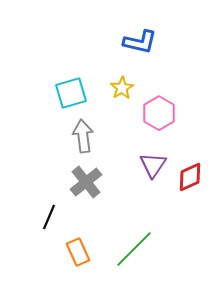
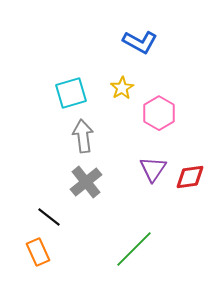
blue L-shape: rotated 16 degrees clockwise
purple triangle: moved 4 px down
red diamond: rotated 16 degrees clockwise
black line: rotated 75 degrees counterclockwise
orange rectangle: moved 40 px left
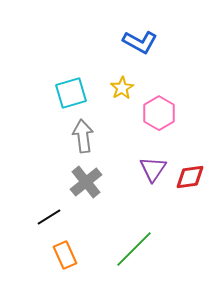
black line: rotated 70 degrees counterclockwise
orange rectangle: moved 27 px right, 3 px down
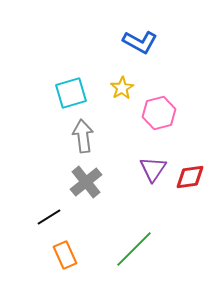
pink hexagon: rotated 16 degrees clockwise
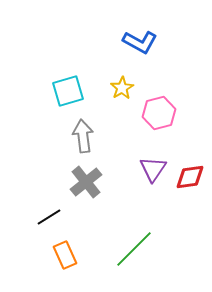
cyan square: moved 3 px left, 2 px up
